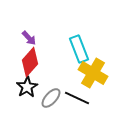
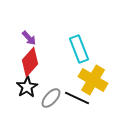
yellow cross: moved 7 px down
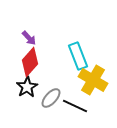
cyan rectangle: moved 1 px left, 7 px down
black line: moved 2 px left, 8 px down
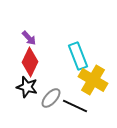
red diamond: rotated 16 degrees counterclockwise
black star: rotated 25 degrees counterclockwise
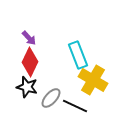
cyan rectangle: moved 1 px up
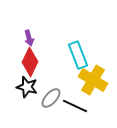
purple arrow: rotated 28 degrees clockwise
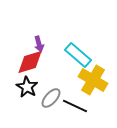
purple arrow: moved 10 px right, 6 px down
cyan rectangle: rotated 28 degrees counterclockwise
red diamond: rotated 48 degrees clockwise
black star: rotated 15 degrees clockwise
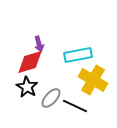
cyan rectangle: rotated 52 degrees counterclockwise
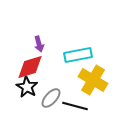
red diamond: moved 5 px down
black line: rotated 10 degrees counterclockwise
